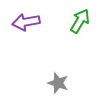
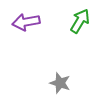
gray star: moved 2 px right
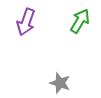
purple arrow: rotated 60 degrees counterclockwise
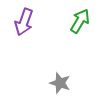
purple arrow: moved 2 px left
